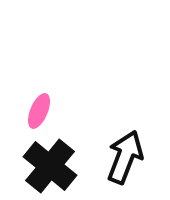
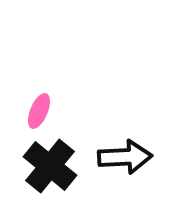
black arrow: rotated 66 degrees clockwise
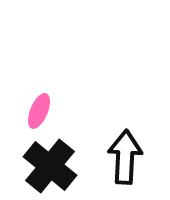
black arrow: rotated 84 degrees counterclockwise
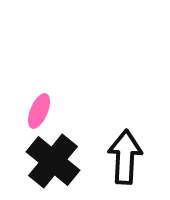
black cross: moved 3 px right, 5 px up
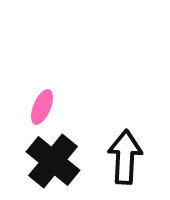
pink ellipse: moved 3 px right, 4 px up
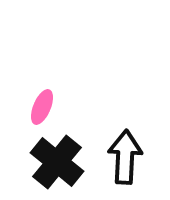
black cross: moved 4 px right, 1 px down
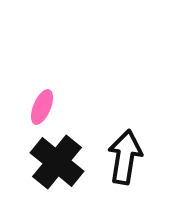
black arrow: rotated 6 degrees clockwise
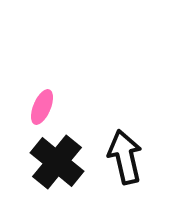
black arrow: rotated 22 degrees counterclockwise
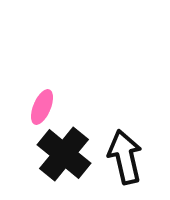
black cross: moved 7 px right, 8 px up
